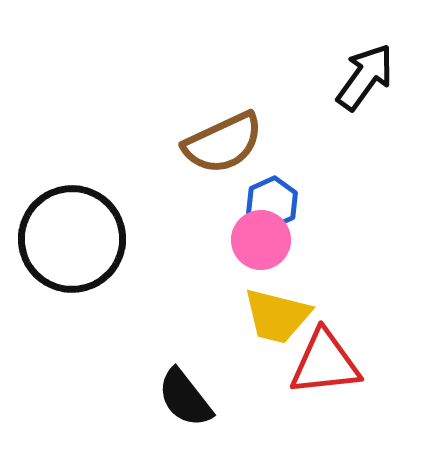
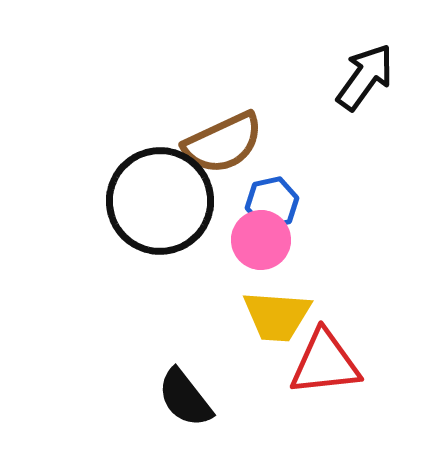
blue hexagon: rotated 12 degrees clockwise
black circle: moved 88 px right, 38 px up
yellow trapezoid: rotated 10 degrees counterclockwise
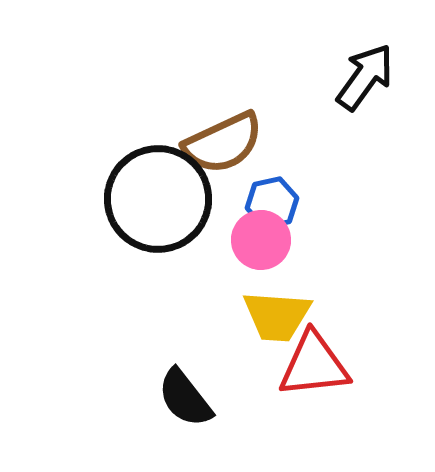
black circle: moved 2 px left, 2 px up
red triangle: moved 11 px left, 2 px down
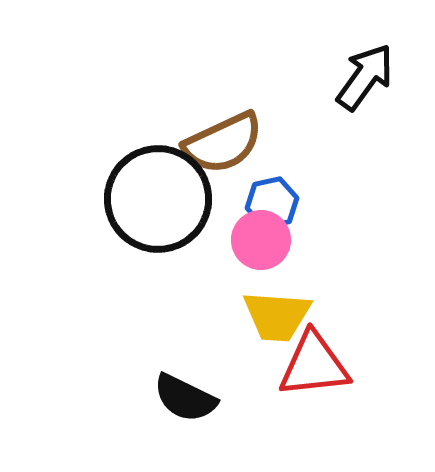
black semicircle: rotated 26 degrees counterclockwise
